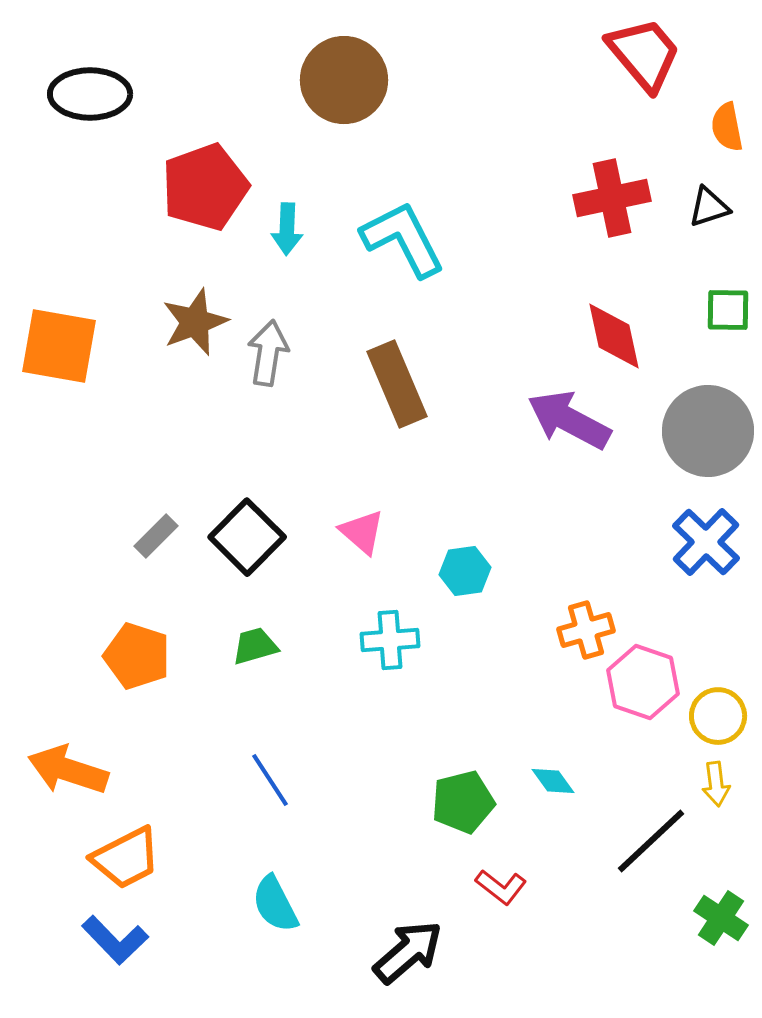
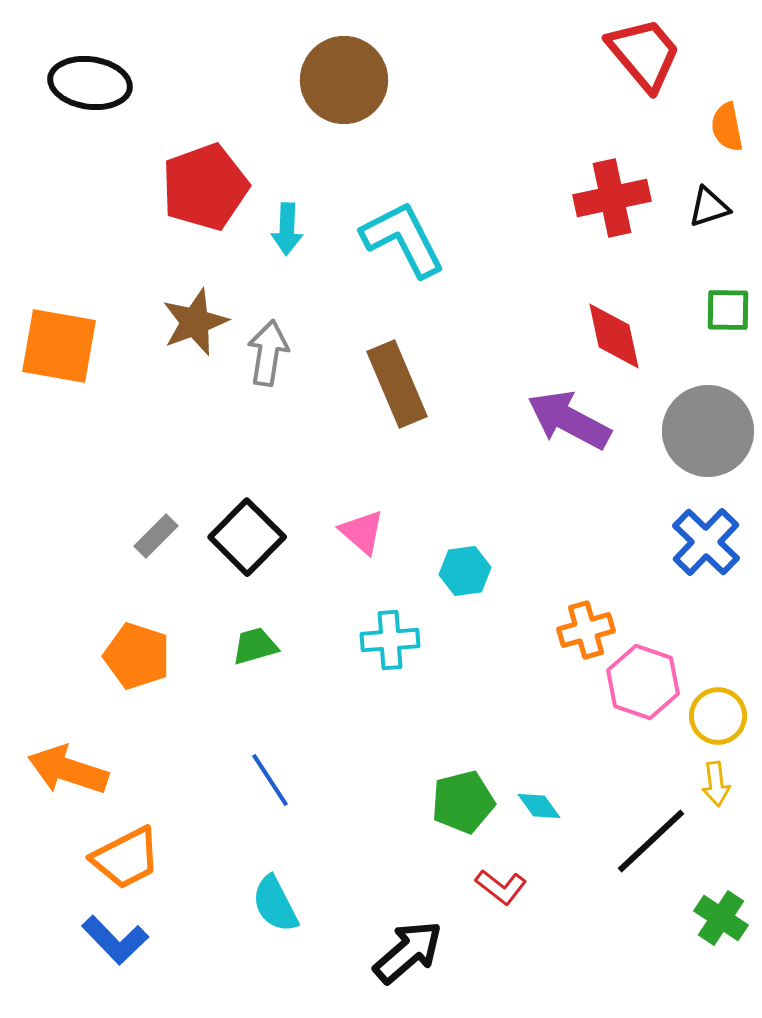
black ellipse: moved 11 px up; rotated 8 degrees clockwise
cyan diamond: moved 14 px left, 25 px down
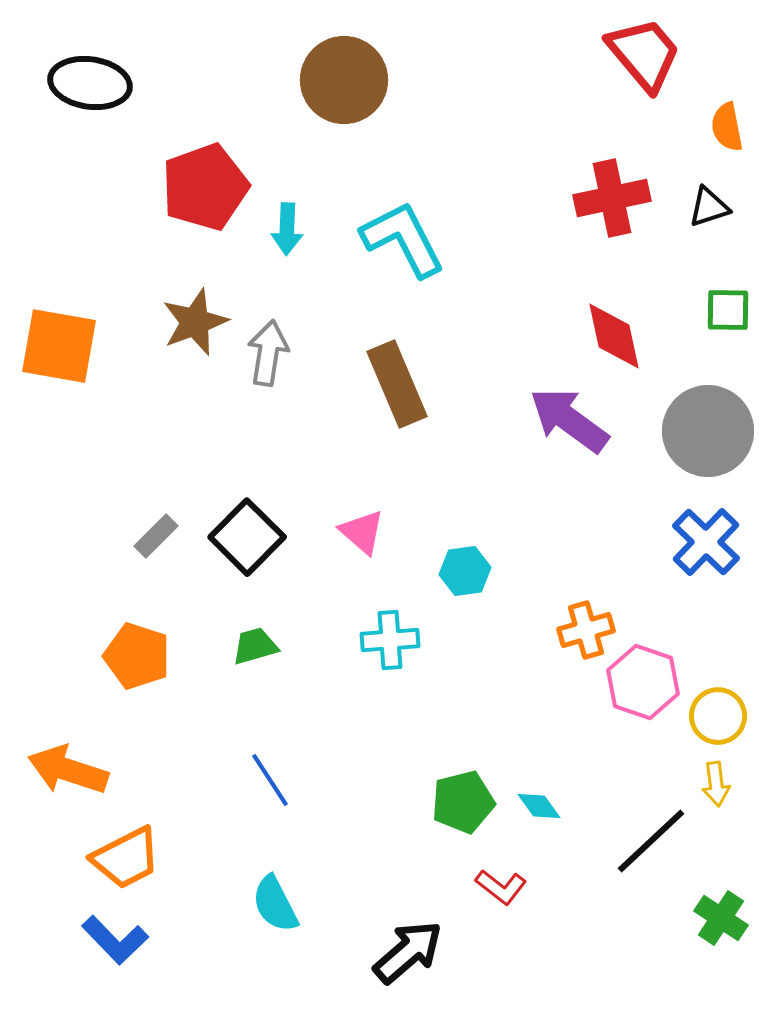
purple arrow: rotated 8 degrees clockwise
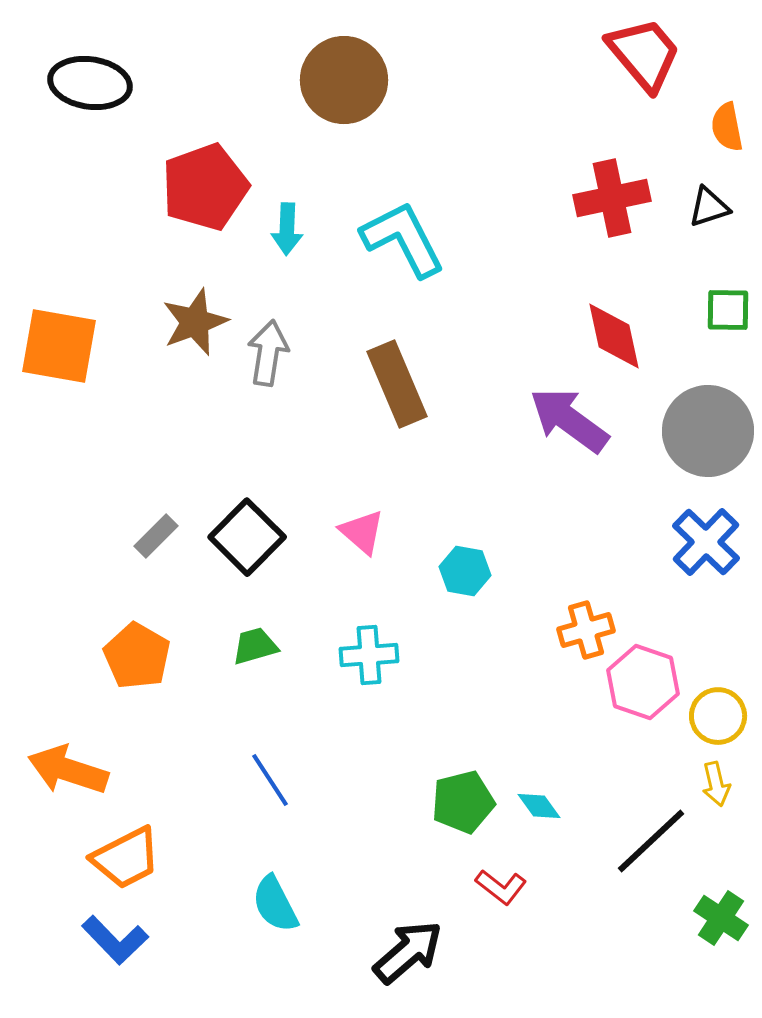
cyan hexagon: rotated 18 degrees clockwise
cyan cross: moved 21 px left, 15 px down
orange pentagon: rotated 12 degrees clockwise
yellow arrow: rotated 6 degrees counterclockwise
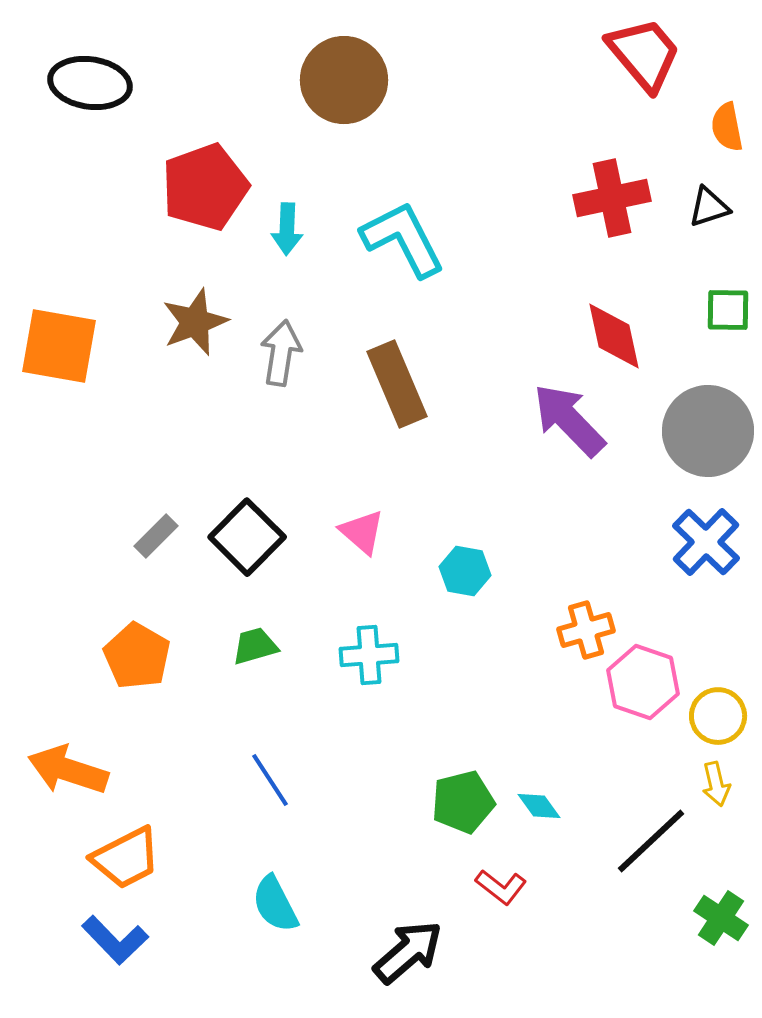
gray arrow: moved 13 px right
purple arrow: rotated 10 degrees clockwise
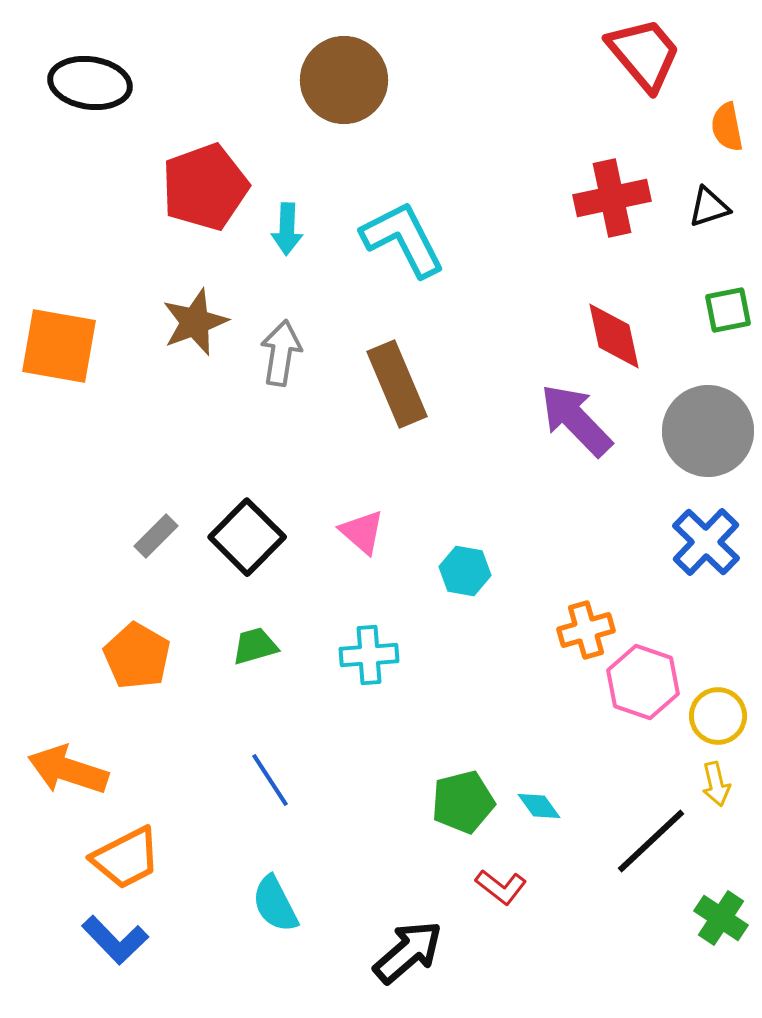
green square: rotated 12 degrees counterclockwise
purple arrow: moved 7 px right
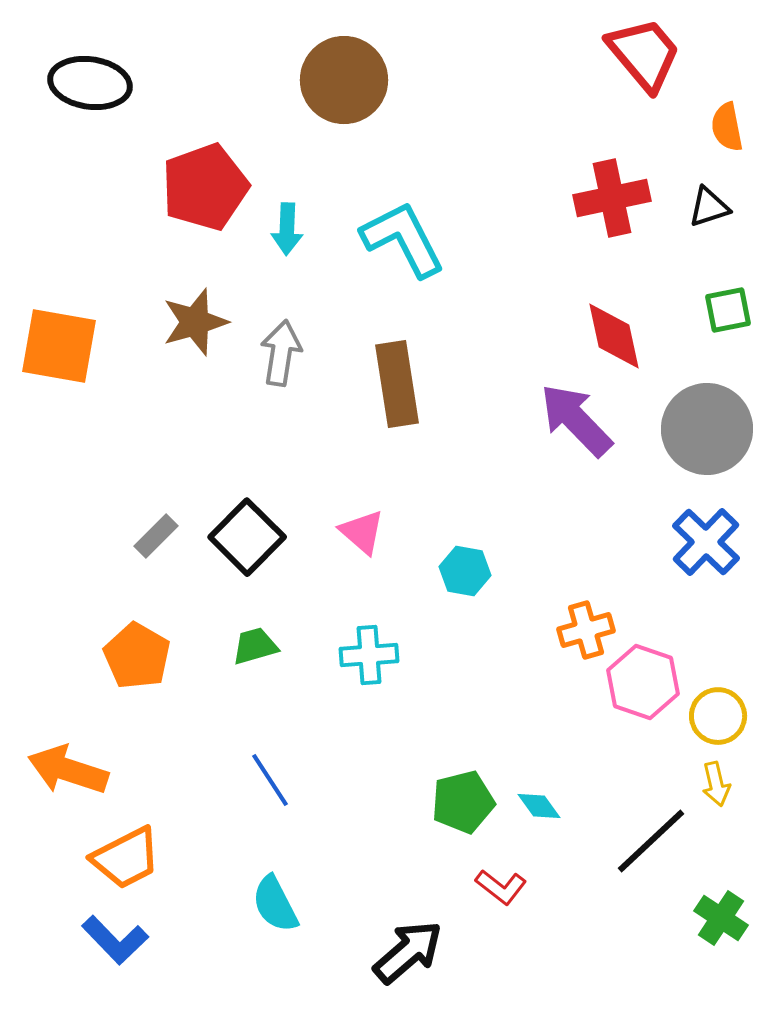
brown star: rotated 4 degrees clockwise
brown rectangle: rotated 14 degrees clockwise
gray circle: moved 1 px left, 2 px up
